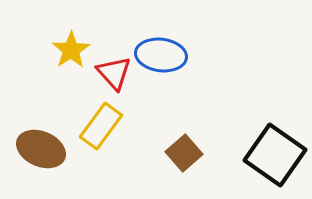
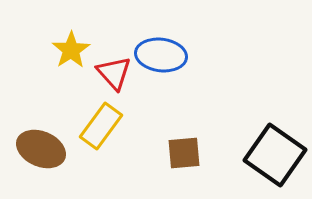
brown square: rotated 36 degrees clockwise
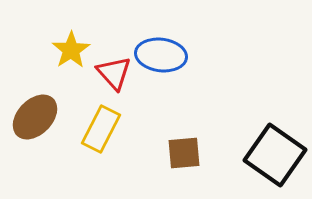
yellow rectangle: moved 3 px down; rotated 9 degrees counterclockwise
brown ellipse: moved 6 px left, 32 px up; rotated 69 degrees counterclockwise
